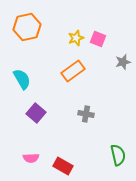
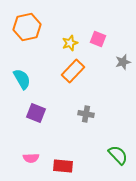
yellow star: moved 6 px left, 5 px down
orange rectangle: rotated 10 degrees counterclockwise
purple square: rotated 18 degrees counterclockwise
green semicircle: rotated 30 degrees counterclockwise
red rectangle: rotated 24 degrees counterclockwise
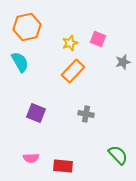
cyan semicircle: moved 2 px left, 17 px up
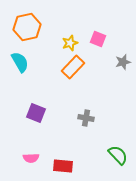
orange rectangle: moved 4 px up
gray cross: moved 4 px down
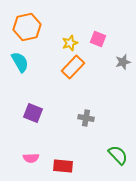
purple square: moved 3 px left
